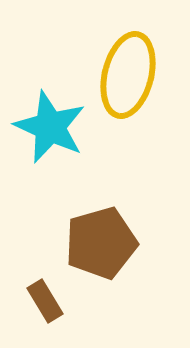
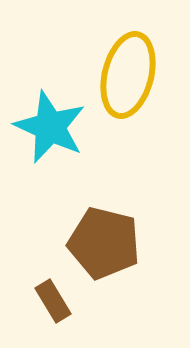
brown pentagon: moved 3 px right; rotated 30 degrees clockwise
brown rectangle: moved 8 px right
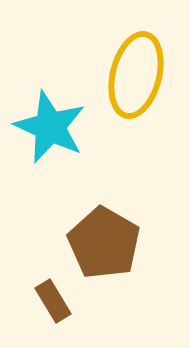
yellow ellipse: moved 8 px right
brown pentagon: rotated 16 degrees clockwise
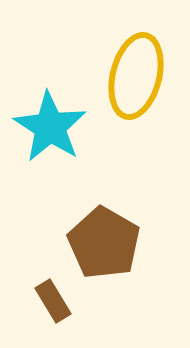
yellow ellipse: moved 1 px down
cyan star: rotated 8 degrees clockwise
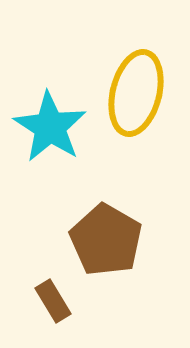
yellow ellipse: moved 17 px down
brown pentagon: moved 2 px right, 3 px up
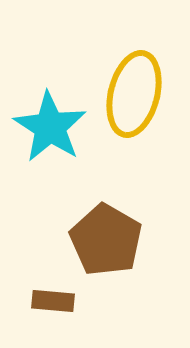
yellow ellipse: moved 2 px left, 1 px down
brown rectangle: rotated 54 degrees counterclockwise
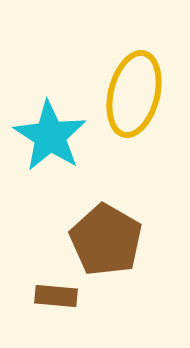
cyan star: moved 9 px down
brown rectangle: moved 3 px right, 5 px up
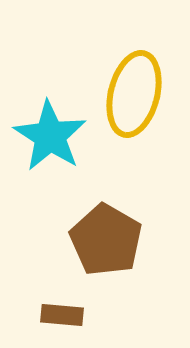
brown rectangle: moved 6 px right, 19 px down
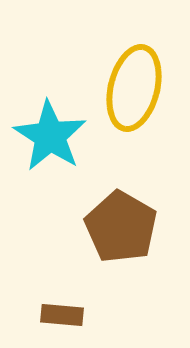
yellow ellipse: moved 6 px up
brown pentagon: moved 15 px right, 13 px up
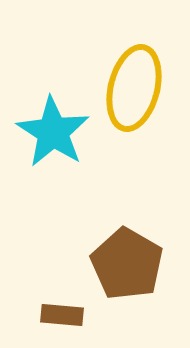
cyan star: moved 3 px right, 4 px up
brown pentagon: moved 6 px right, 37 px down
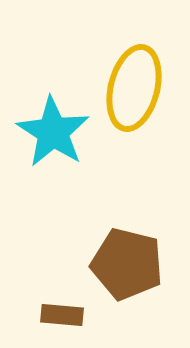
brown pentagon: rotated 16 degrees counterclockwise
